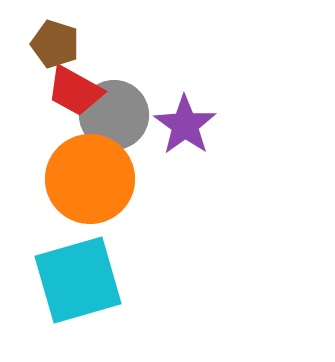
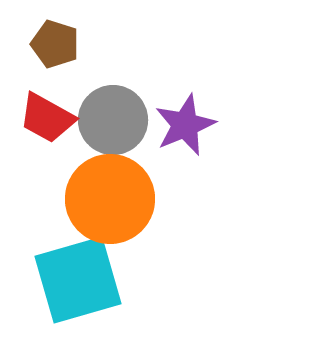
red trapezoid: moved 28 px left, 27 px down
gray circle: moved 1 px left, 5 px down
purple star: rotated 14 degrees clockwise
orange circle: moved 20 px right, 20 px down
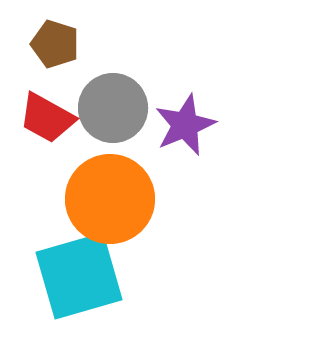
gray circle: moved 12 px up
cyan square: moved 1 px right, 4 px up
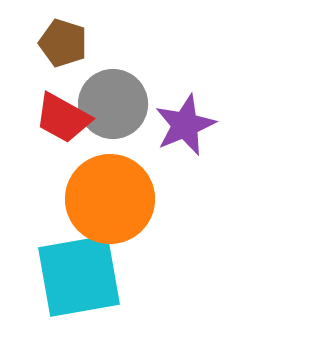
brown pentagon: moved 8 px right, 1 px up
gray circle: moved 4 px up
red trapezoid: moved 16 px right
cyan square: rotated 6 degrees clockwise
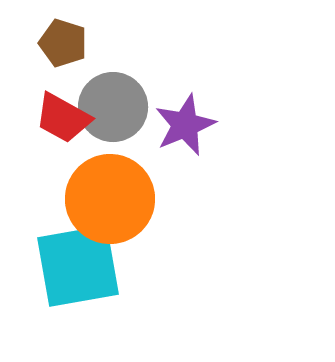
gray circle: moved 3 px down
cyan square: moved 1 px left, 10 px up
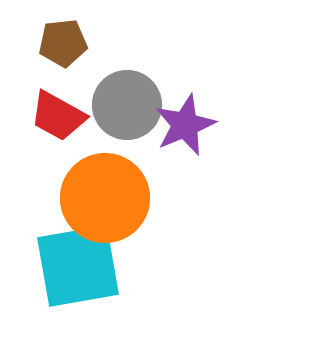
brown pentagon: rotated 24 degrees counterclockwise
gray circle: moved 14 px right, 2 px up
red trapezoid: moved 5 px left, 2 px up
orange circle: moved 5 px left, 1 px up
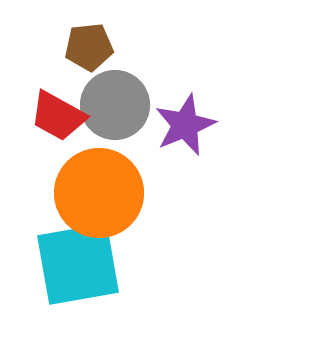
brown pentagon: moved 26 px right, 4 px down
gray circle: moved 12 px left
orange circle: moved 6 px left, 5 px up
cyan square: moved 2 px up
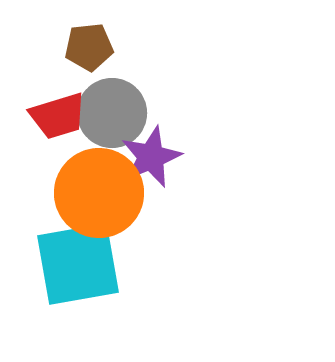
gray circle: moved 3 px left, 8 px down
red trapezoid: rotated 46 degrees counterclockwise
purple star: moved 34 px left, 32 px down
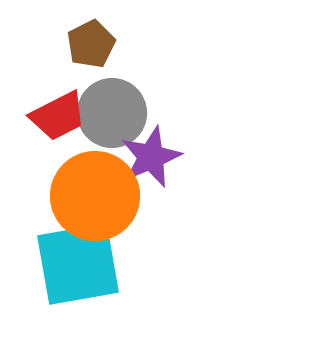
brown pentagon: moved 2 px right, 3 px up; rotated 21 degrees counterclockwise
red trapezoid: rotated 10 degrees counterclockwise
orange circle: moved 4 px left, 3 px down
